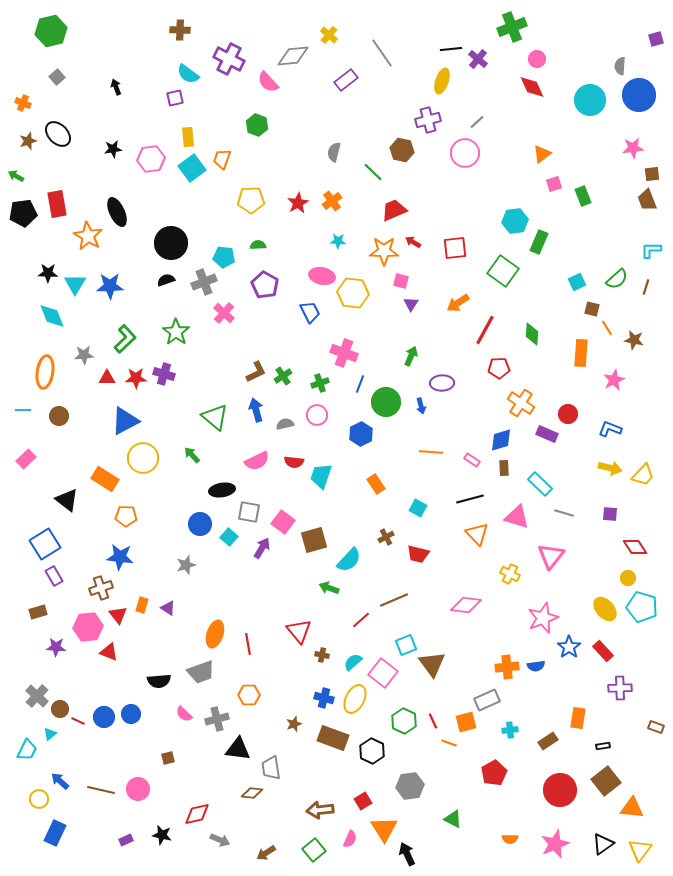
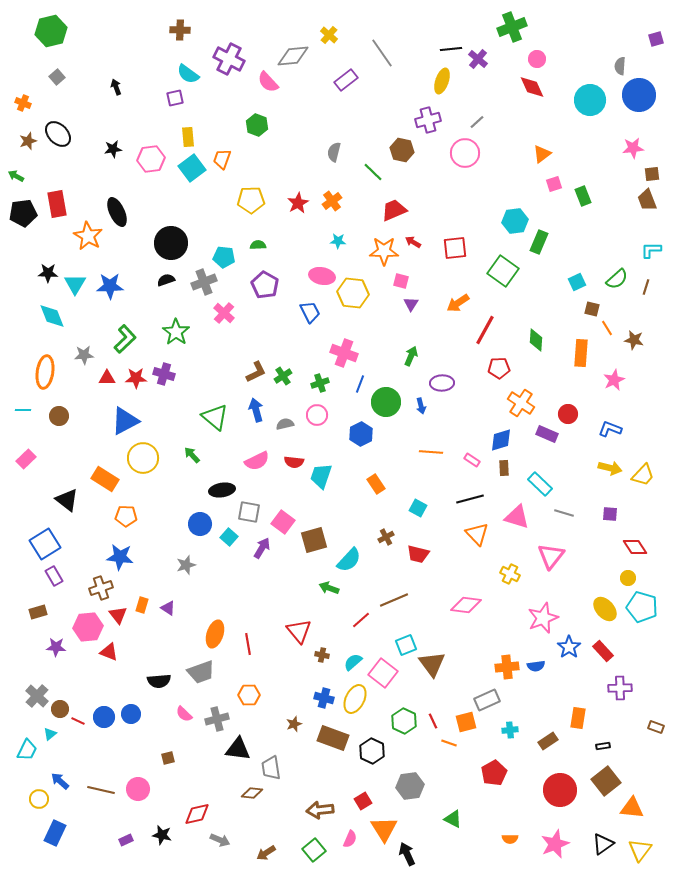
green diamond at (532, 334): moved 4 px right, 6 px down
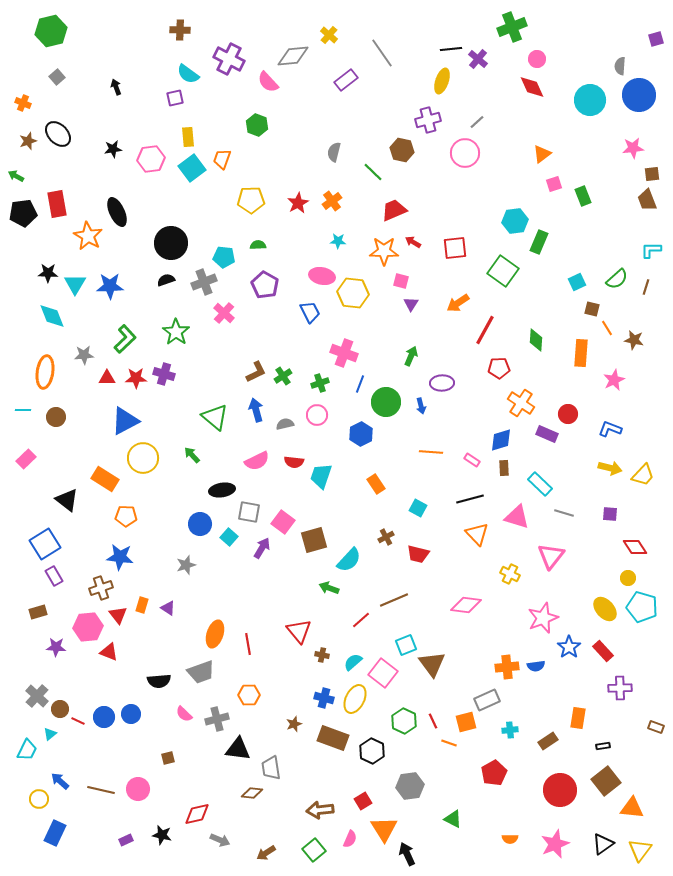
brown circle at (59, 416): moved 3 px left, 1 px down
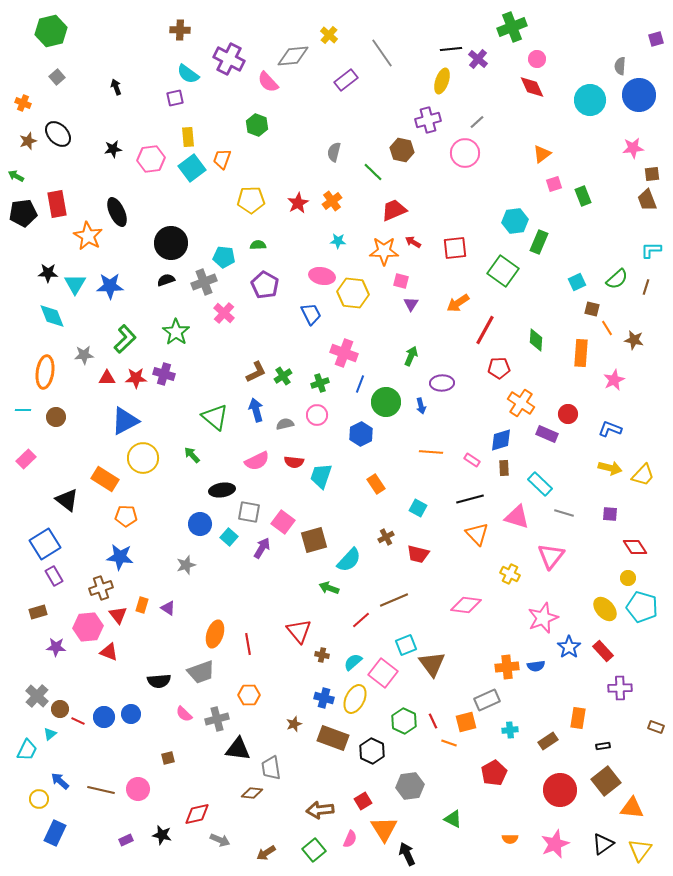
blue trapezoid at (310, 312): moved 1 px right, 2 px down
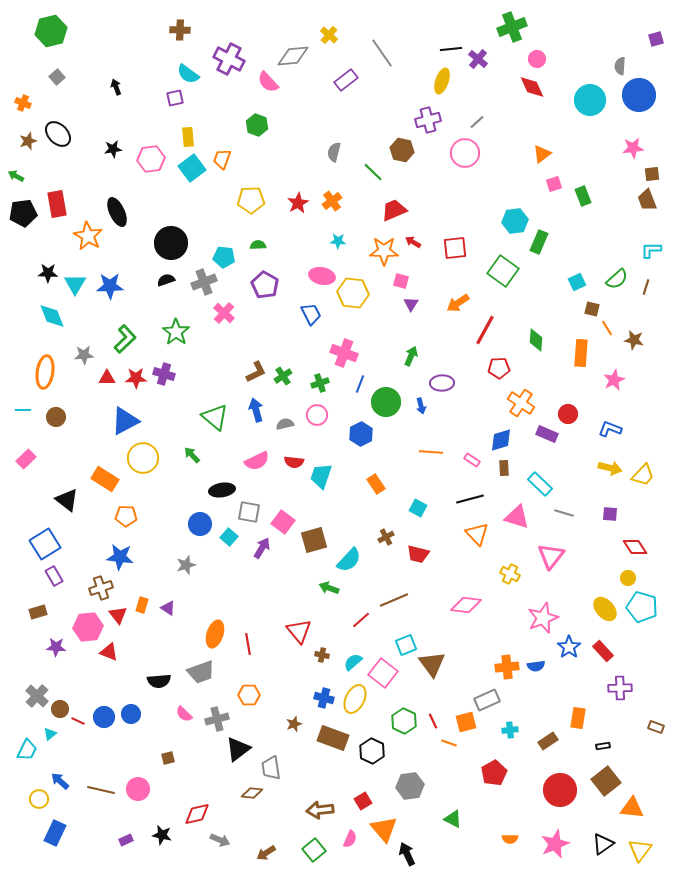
black triangle at (238, 749): rotated 44 degrees counterclockwise
orange triangle at (384, 829): rotated 8 degrees counterclockwise
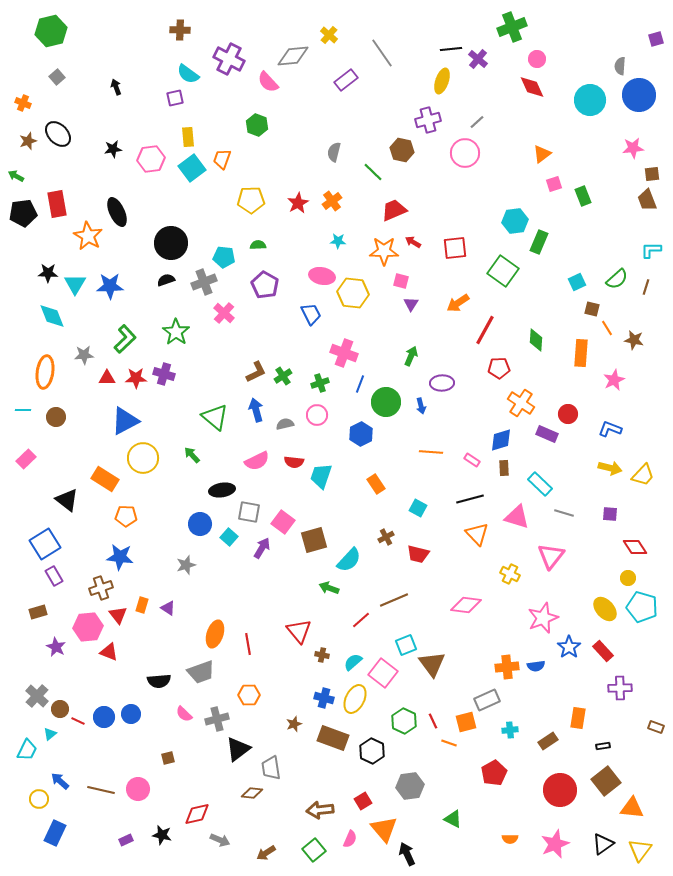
purple star at (56, 647): rotated 24 degrees clockwise
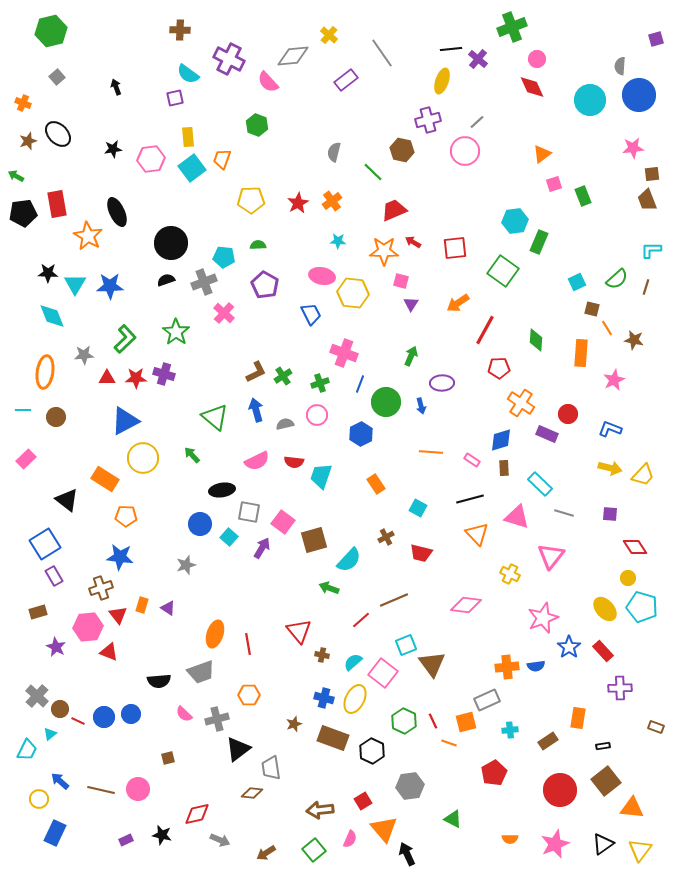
pink circle at (465, 153): moved 2 px up
red trapezoid at (418, 554): moved 3 px right, 1 px up
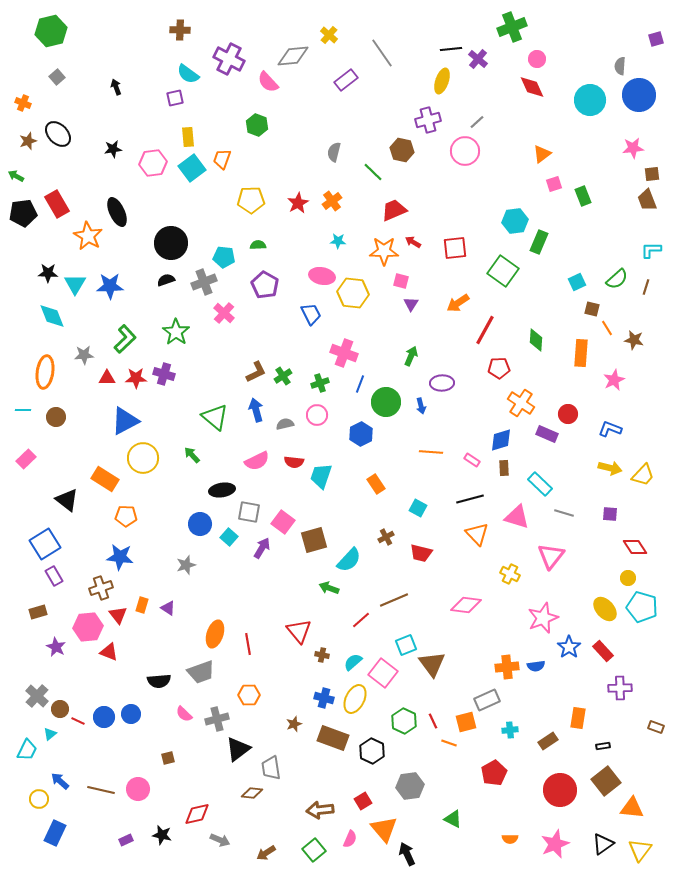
pink hexagon at (151, 159): moved 2 px right, 4 px down
red rectangle at (57, 204): rotated 20 degrees counterclockwise
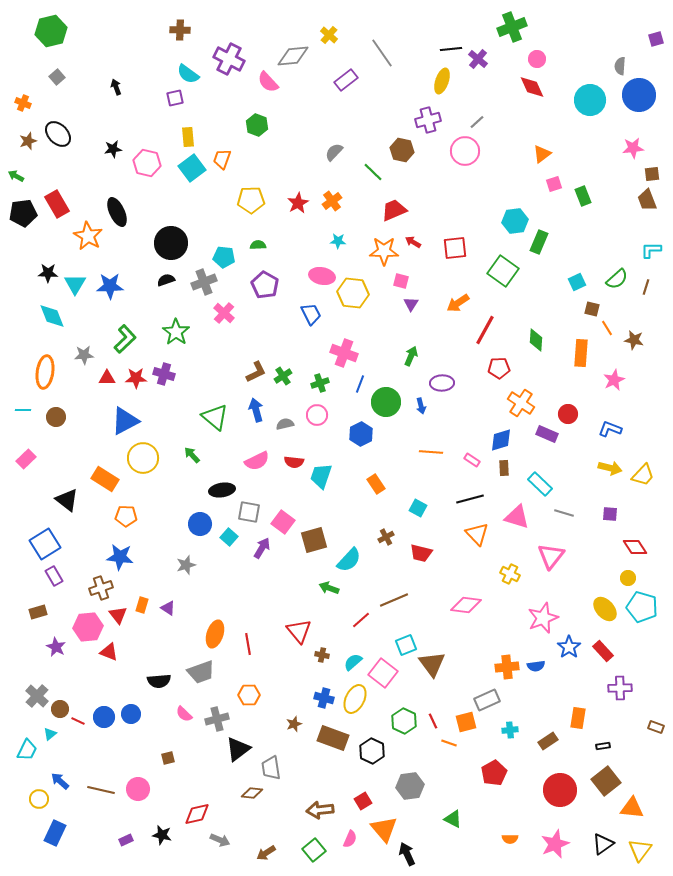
gray semicircle at (334, 152): rotated 30 degrees clockwise
pink hexagon at (153, 163): moved 6 px left; rotated 20 degrees clockwise
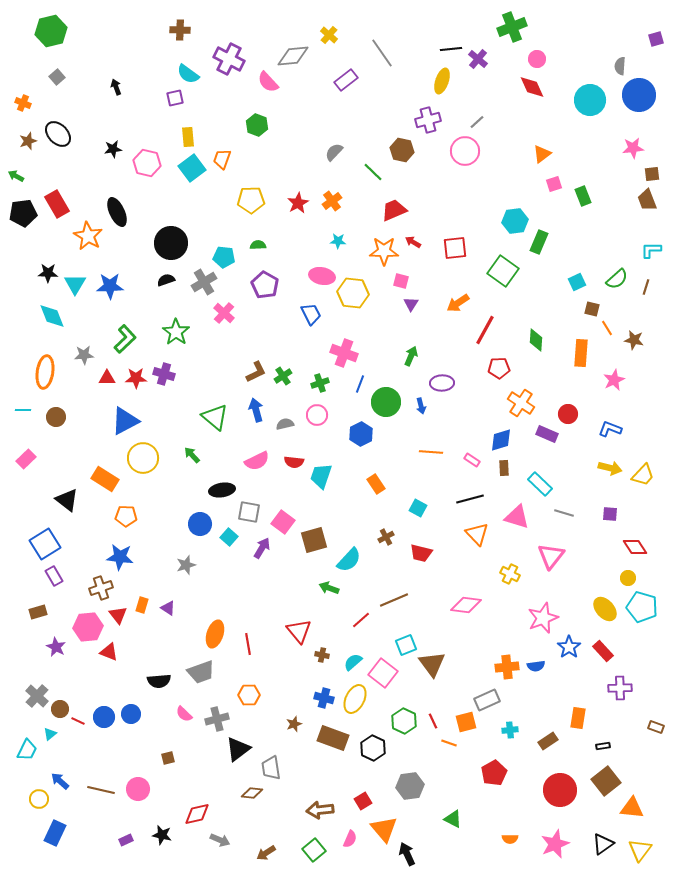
gray cross at (204, 282): rotated 10 degrees counterclockwise
black hexagon at (372, 751): moved 1 px right, 3 px up
